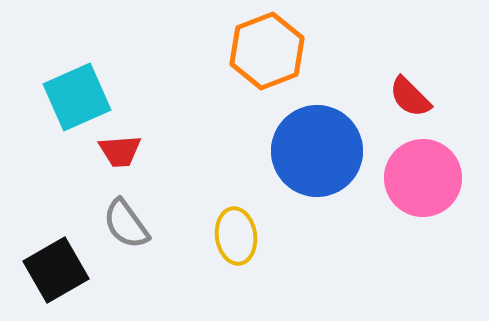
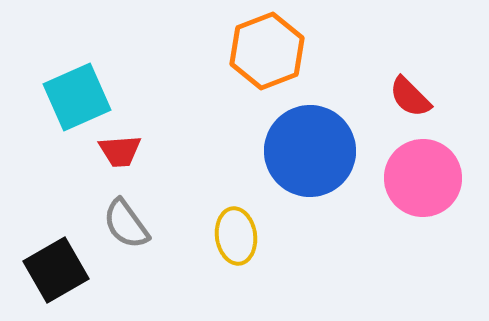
blue circle: moved 7 px left
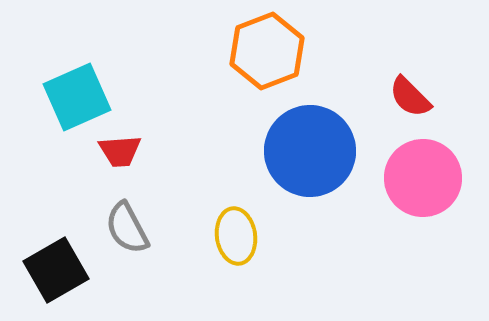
gray semicircle: moved 1 px right, 4 px down; rotated 8 degrees clockwise
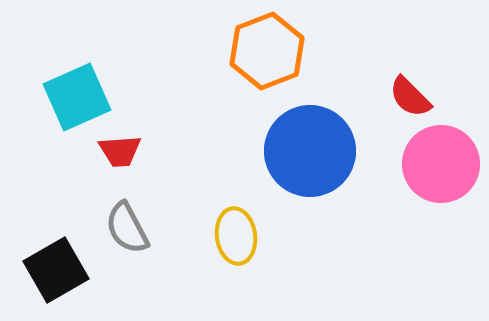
pink circle: moved 18 px right, 14 px up
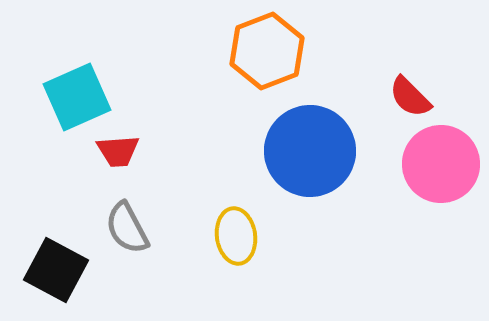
red trapezoid: moved 2 px left
black square: rotated 32 degrees counterclockwise
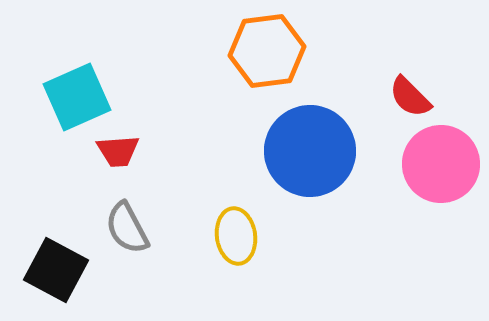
orange hexagon: rotated 14 degrees clockwise
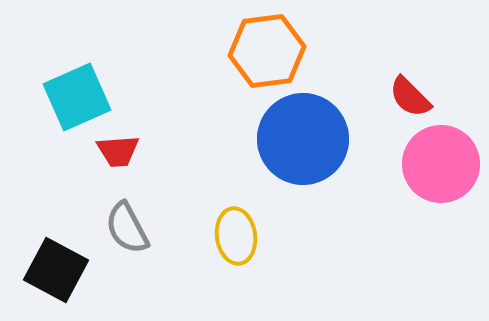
blue circle: moved 7 px left, 12 px up
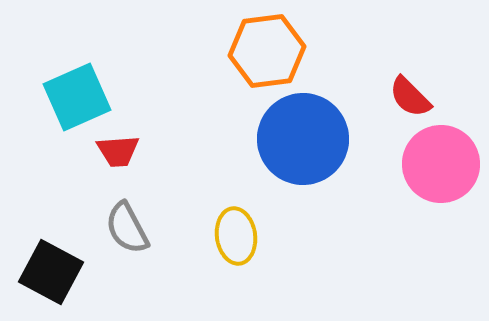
black square: moved 5 px left, 2 px down
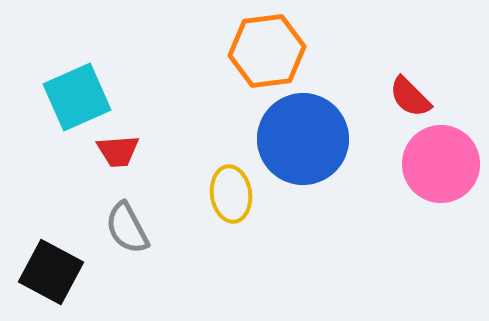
yellow ellipse: moved 5 px left, 42 px up
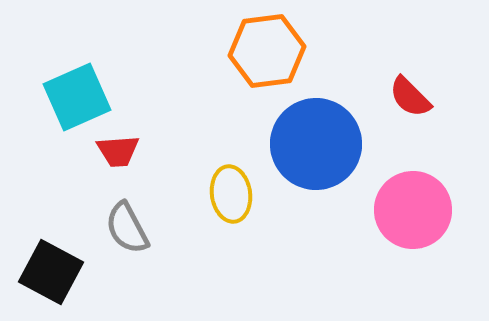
blue circle: moved 13 px right, 5 px down
pink circle: moved 28 px left, 46 px down
